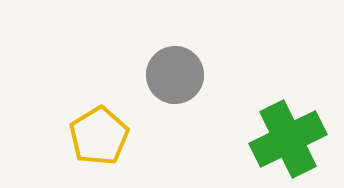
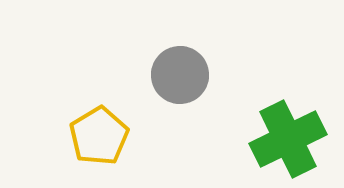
gray circle: moved 5 px right
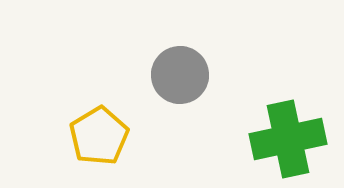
green cross: rotated 14 degrees clockwise
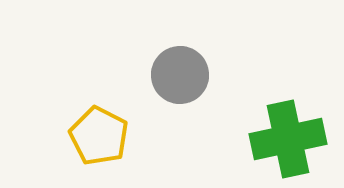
yellow pentagon: rotated 14 degrees counterclockwise
